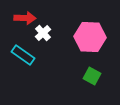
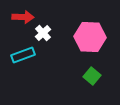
red arrow: moved 2 px left, 1 px up
cyan rectangle: rotated 55 degrees counterclockwise
green square: rotated 12 degrees clockwise
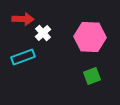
red arrow: moved 2 px down
cyan rectangle: moved 2 px down
green square: rotated 30 degrees clockwise
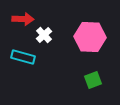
white cross: moved 1 px right, 2 px down
cyan rectangle: rotated 35 degrees clockwise
green square: moved 1 px right, 4 px down
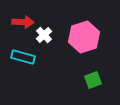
red arrow: moved 3 px down
pink hexagon: moved 6 px left; rotated 20 degrees counterclockwise
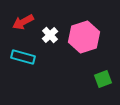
red arrow: rotated 150 degrees clockwise
white cross: moved 6 px right
green square: moved 10 px right, 1 px up
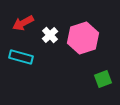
red arrow: moved 1 px down
pink hexagon: moved 1 px left, 1 px down
cyan rectangle: moved 2 px left
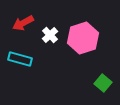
cyan rectangle: moved 1 px left, 2 px down
green square: moved 4 px down; rotated 30 degrees counterclockwise
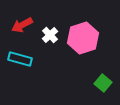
red arrow: moved 1 px left, 2 px down
